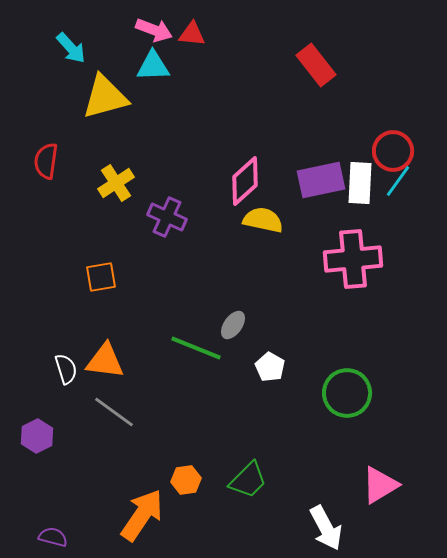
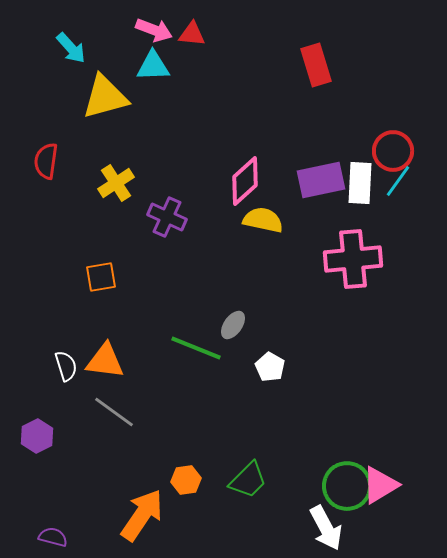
red rectangle: rotated 21 degrees clockwise
white semicircle: moved 3 px up
green circle: moved 93 px down
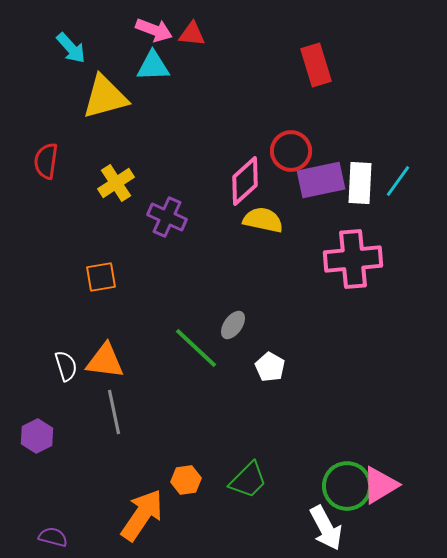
red circle: moved 102 px left
green line: rotated 21 degrees clockwise
gray line: rotated 42 degrees clockwise
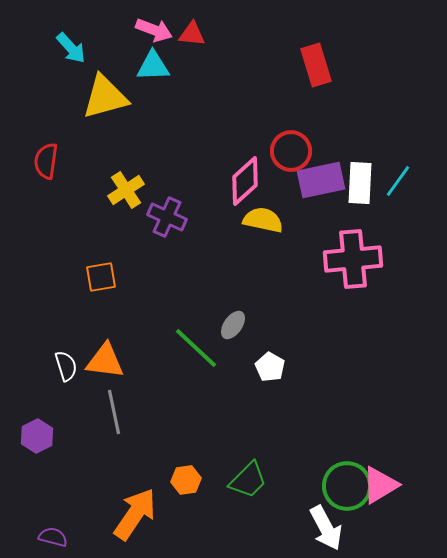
yellow cross: moved 10 px right, 7 px down
orange arrow: moved 7 px left, 1 px up
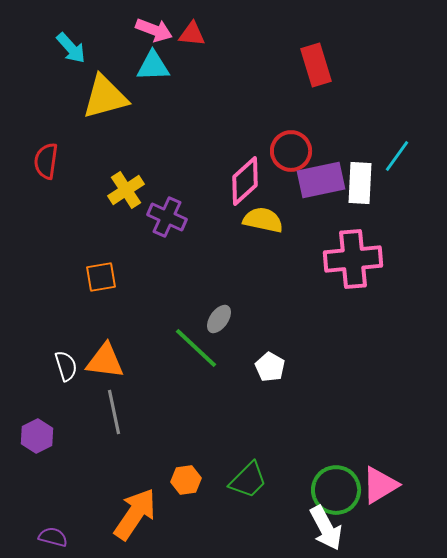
cyan line: moved 1 px left, 25 px up
gray ellipse: moved 14 px left, 6 px up
green circle: moved 11 px left, 4 px down
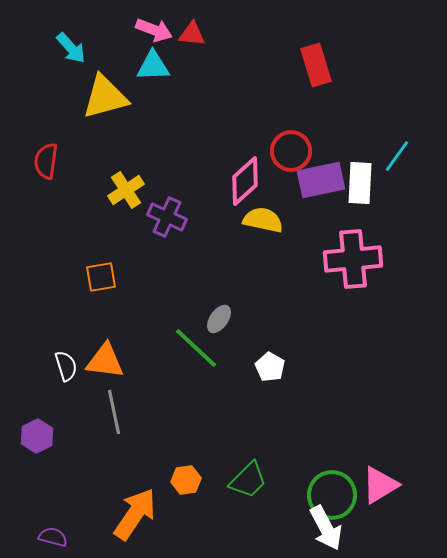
green circle: moved 4 px left, 5 px down
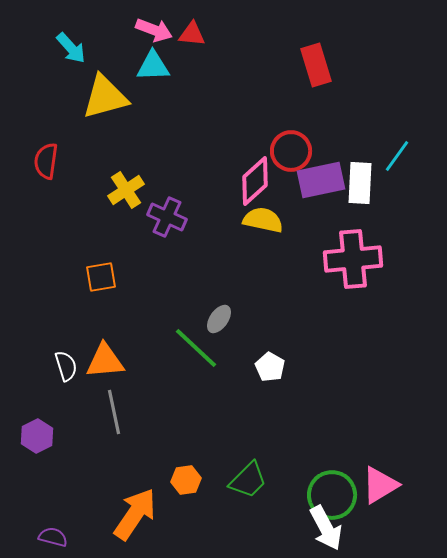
pink diamond: moved 10 px right
orange triangle: rotated 12 degrees counterclockwise
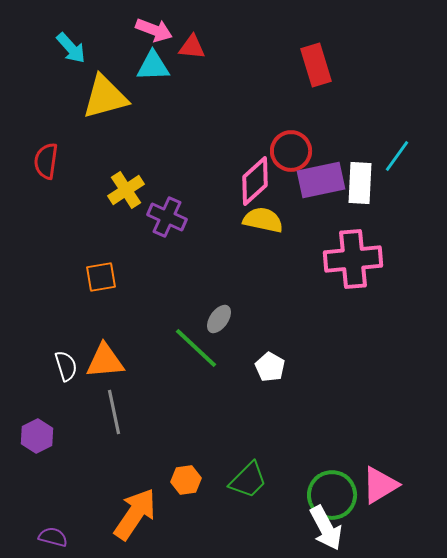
red triangle: moved 13 px down
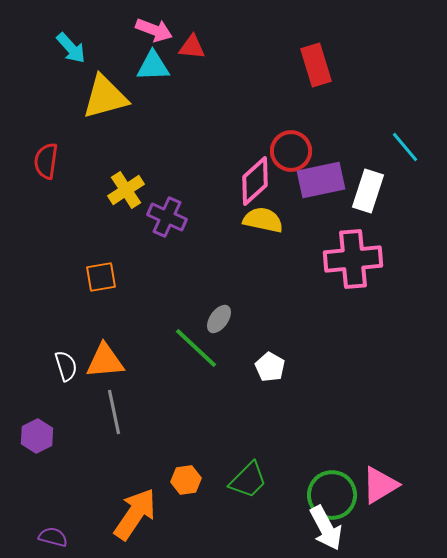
cyan line: moved 8 px right, 9 px up; rotated 76 degrees counterclockwise
white rectangle: moved 8 px right, 8 px down; rotated 15 degrees clockwise
